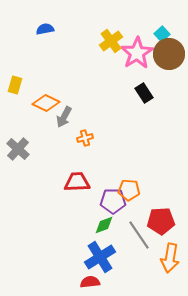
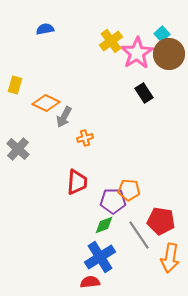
red trapezoid: rotated 96 degrees clockwise
red pentagon: rotated 12 degrees clockwise
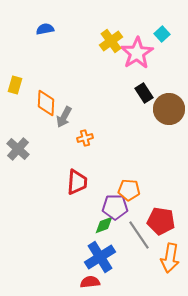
brown circle: moved 55 px down
orange diamond: rotated 68 degrees clockwise
purple pentagon: moved 2 px right, 6 px down
